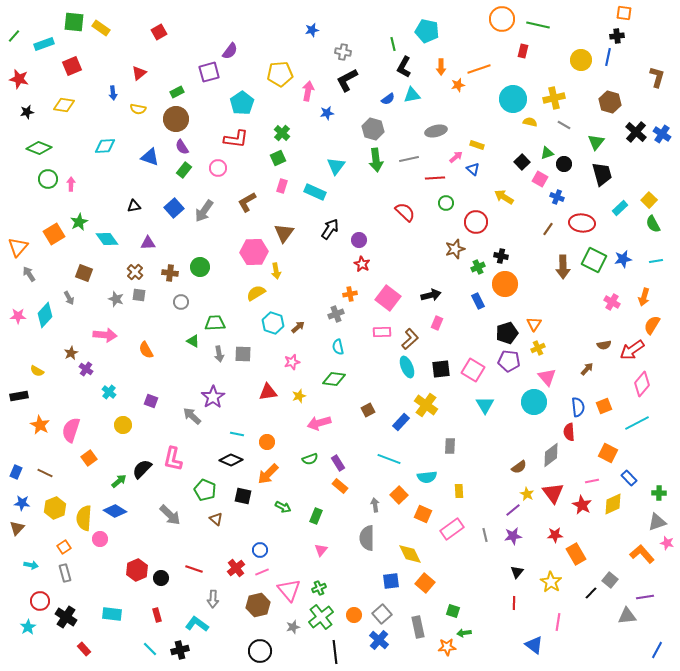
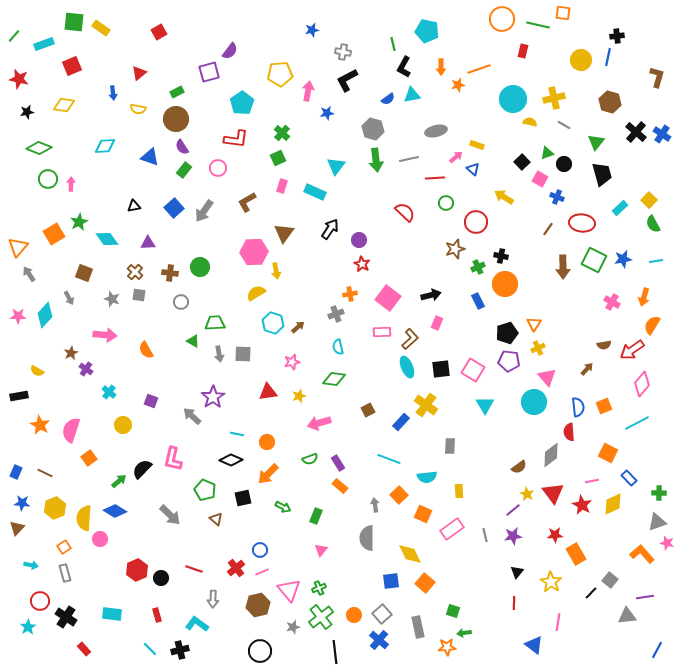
orange square at (624, 13): moved 61 px left
gray star at (116, 299): moved 4 px left
black square at (243, 496): moved 2 px down; rotated 24 degrees counterclockwise
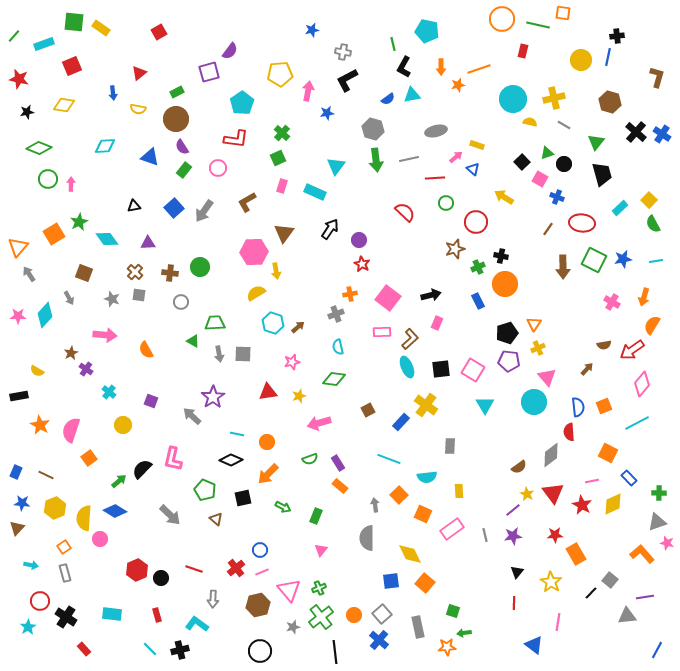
brown line at (45, 473): moved 1 px right, 2 px down
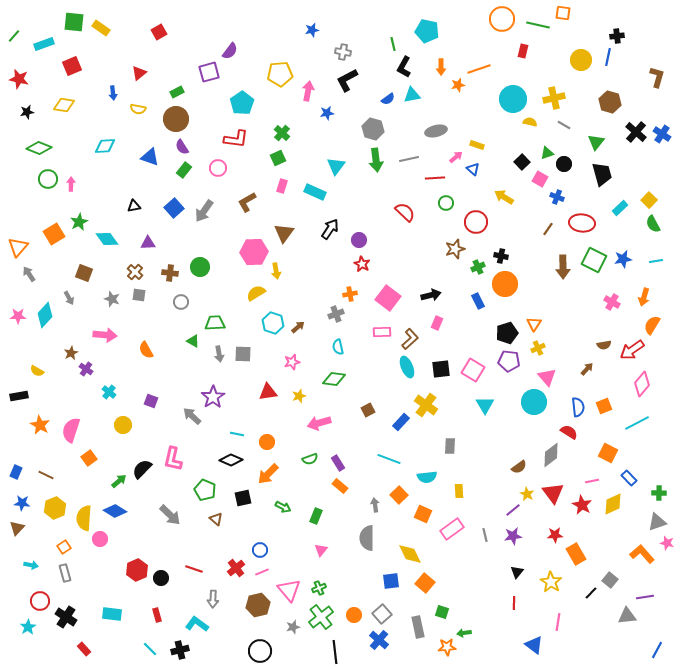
red semicircle at (569, 432): rotated 126 degrees clockwise
green square at (453, 611): moved 11 px left, 1 px down
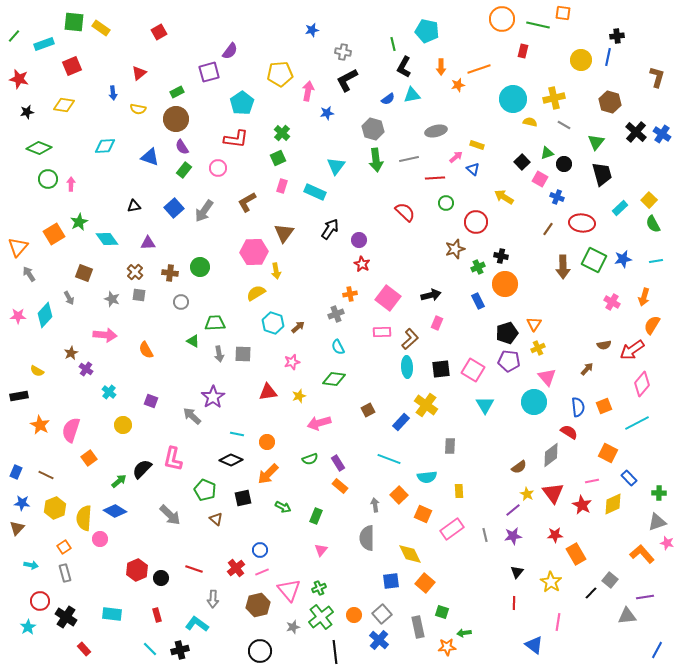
cyan semicircle at (338, 347): rotated 14 degrees counterclockwise
cyan ellipse at (407, 367): rotated 20 degrees clockwise
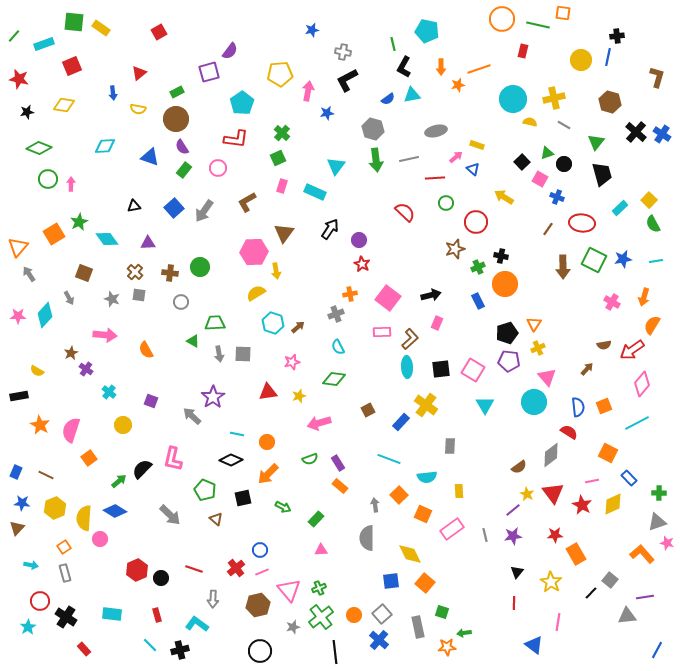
green rectangle at (316, 516): moved 3 px down; rotated 21 degrees clockwise
pink triangle at (321, 550): rotated 48 degrees clockwise
cyan line at (150, 649): moved 4 px up
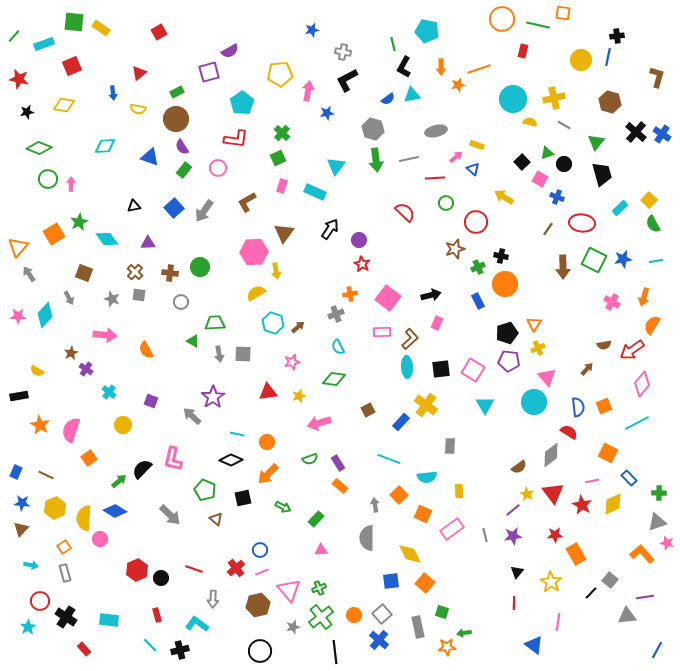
purple semicircle at (230, 51): rotated 24 degrees clockwise
brown triangle at (17, 528): moved 4 px right, 1 px down
cyan rectangle at (112, 614): moved 3 px left, 6 px down
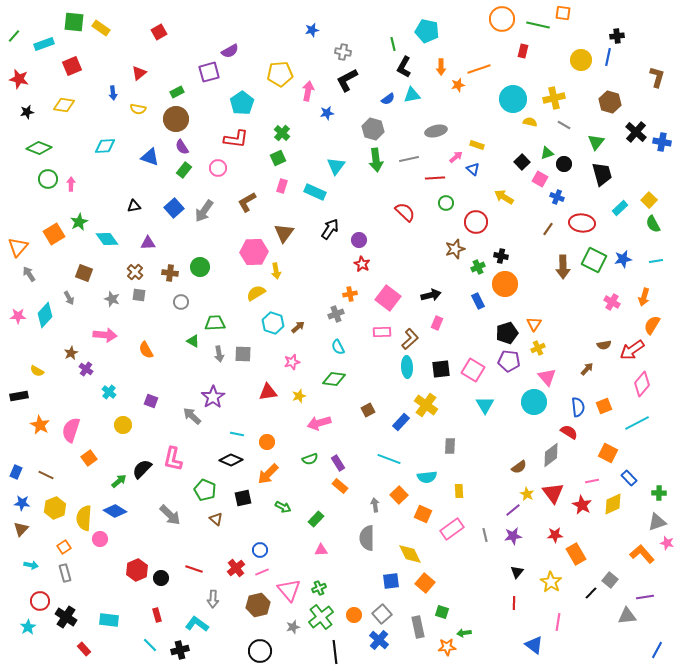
blue cross at (662, 134): moved 8 px down; rotated 24 degrees counterclockwise
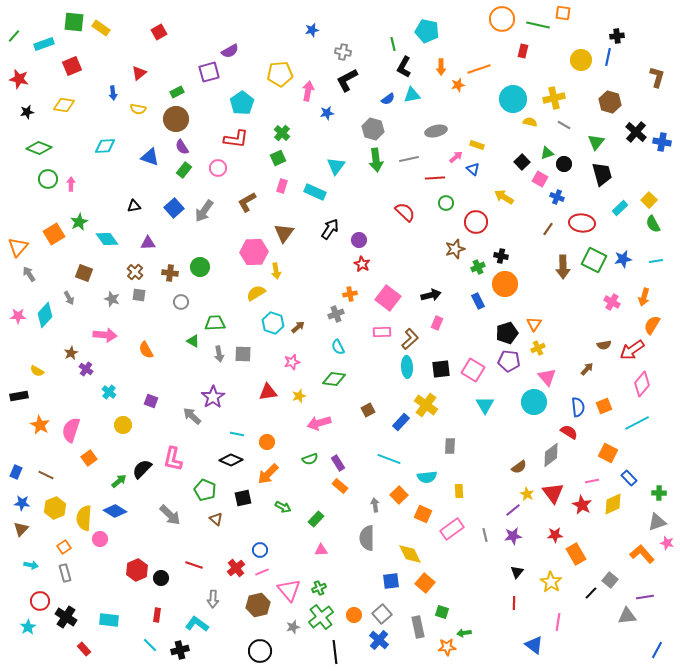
red line at (194, 569): moved 4 px up
red rectangle at (157, 615): rotated 24 degrees clockwise
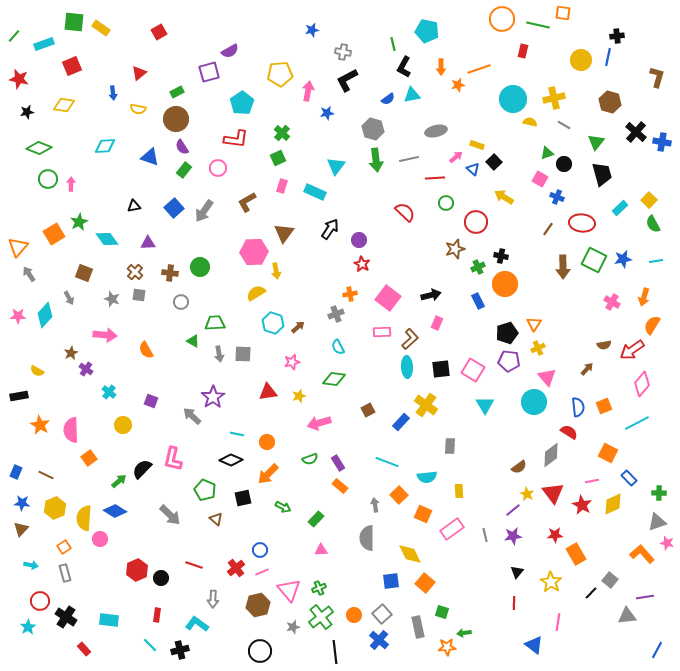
black square at (522, 162): moved 28 px left
pink semicircle at (71, 430): rotated 20 degrees counterclockwise
cyan line at (389, 459): moved 2 px left, 3 px down
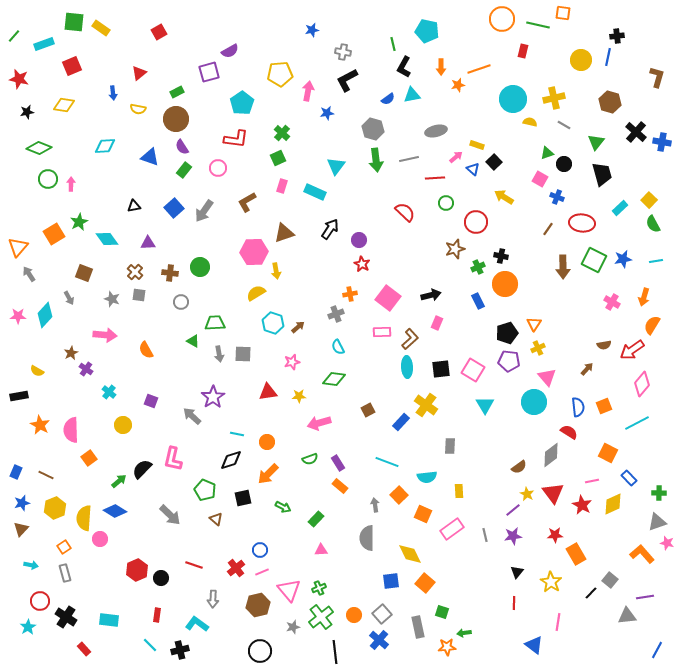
brown triangle at (284, 233): rotated 35 degrees clockwise
yellow star at (299, 396): rotated 16 degrees clockwise
black diamond at (231, 460): rotated 40 degrees counterclockwise
blue star at (22, 503): rotated 21 degrees counterclockwise
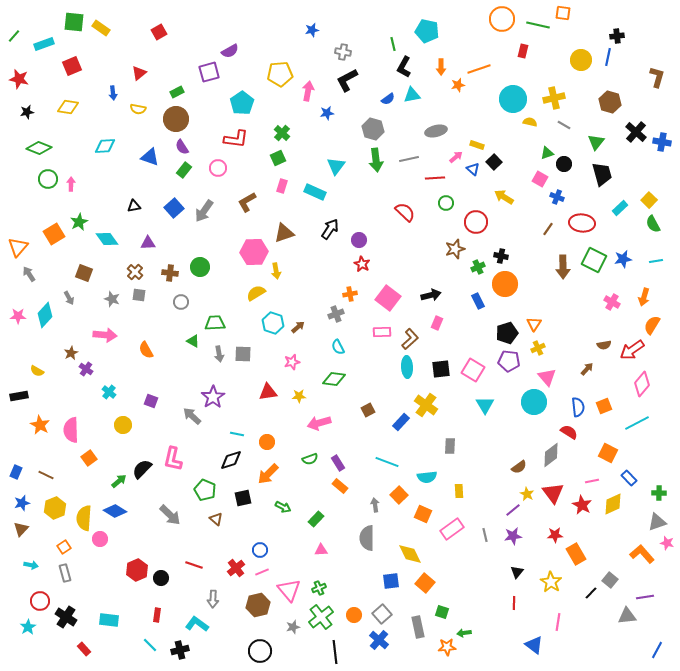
yellow diamond at (64, 105): moved 4 px right, 2 px down
